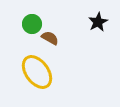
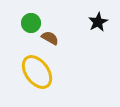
green circle: moved 1 px left, 1 px up
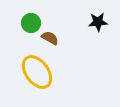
black star: rotated 24 degrees clockwise
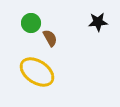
brown semicircle: rotated 30 degrees clockwise
yellow ellipse: rotated 20 degrees counterclockwise
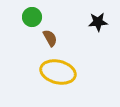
green circle: moved 1 px right, 6 px up
yellow ellipse: moved 21 px right; rotated 20 degrees counterclockwise
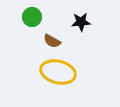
black star: moved 17 px left
brown semicircle: moved 2 px right, 3 px down; rotated 150 degrees clockwise
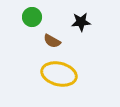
yellow ellipse: moved 1 px right, 2 px down
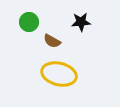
green circle: moved 3 px left, 5 px down
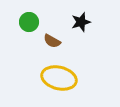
black star: rotated 12 degrees counterclockwise
yellow ellipse: moved 4 px down
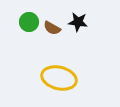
black star: moved 3 px left; rotated 24 degrees clockwise
brown semicircle: moved 13 px up
